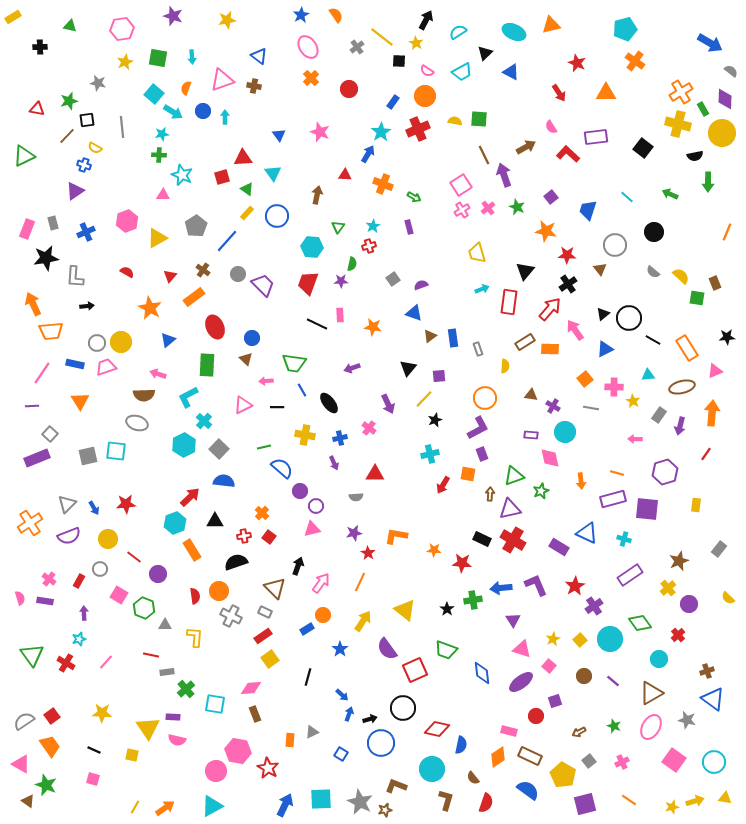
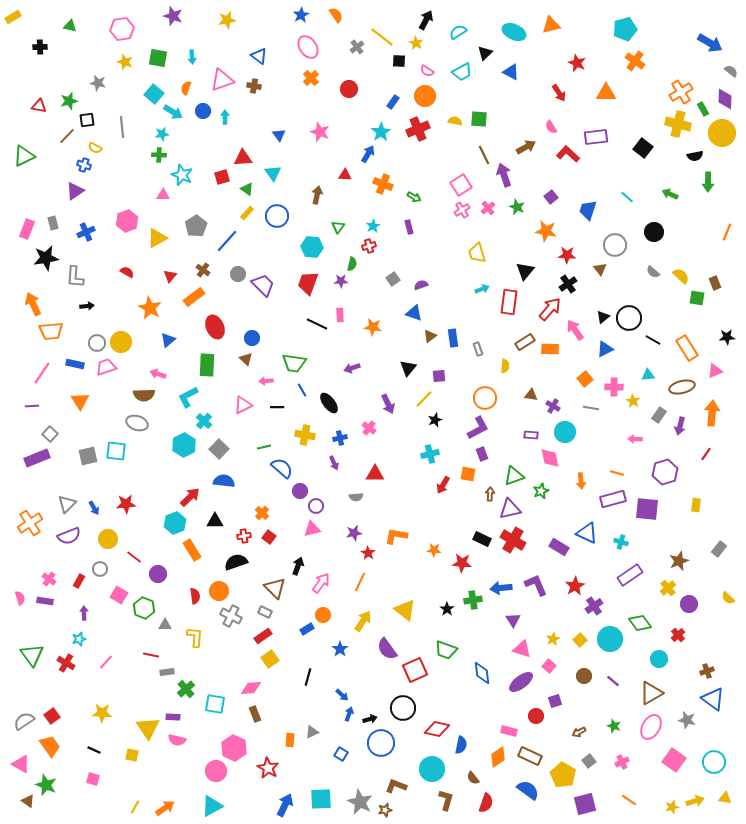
yellow star at (125, 62): rotated 28 degrees counterclockwise
red triangle at (37, 109): moved 2 px right, 3 px up
black triangle at (603, 314): moved 3 px down
cyan cross at (624, 539): moved 3 px left, 3 px down
pink hexagon at (238, 751): moved 4 px left, 3 px up; rotated 15 degrees clockwise
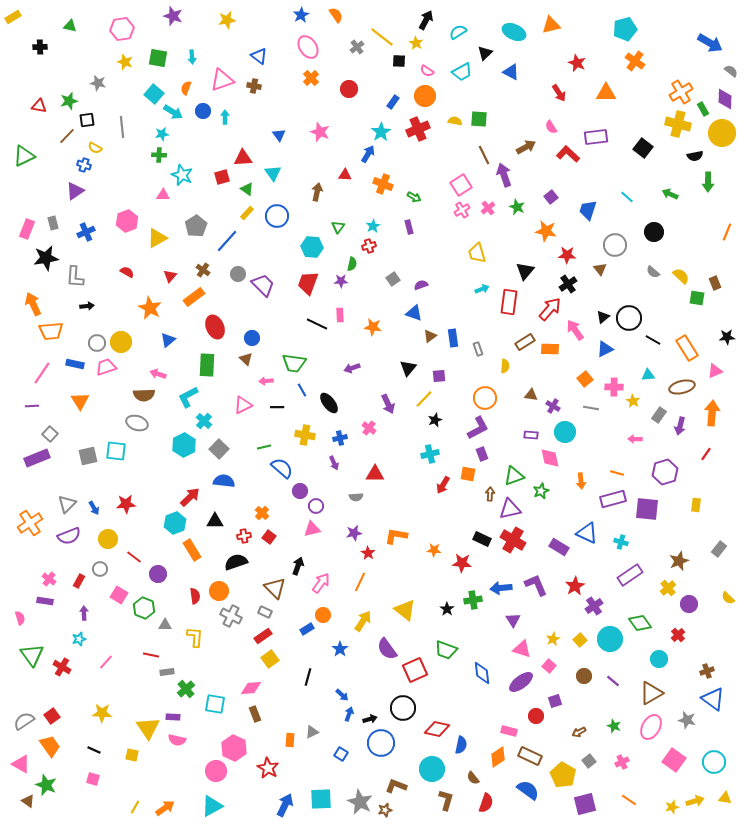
brown arrow at (317, 195): moved 3 px up
pink semicircle at (20, 598): moved 20 px down
red cross at (66, 663): moved 4 px left, 4 px down
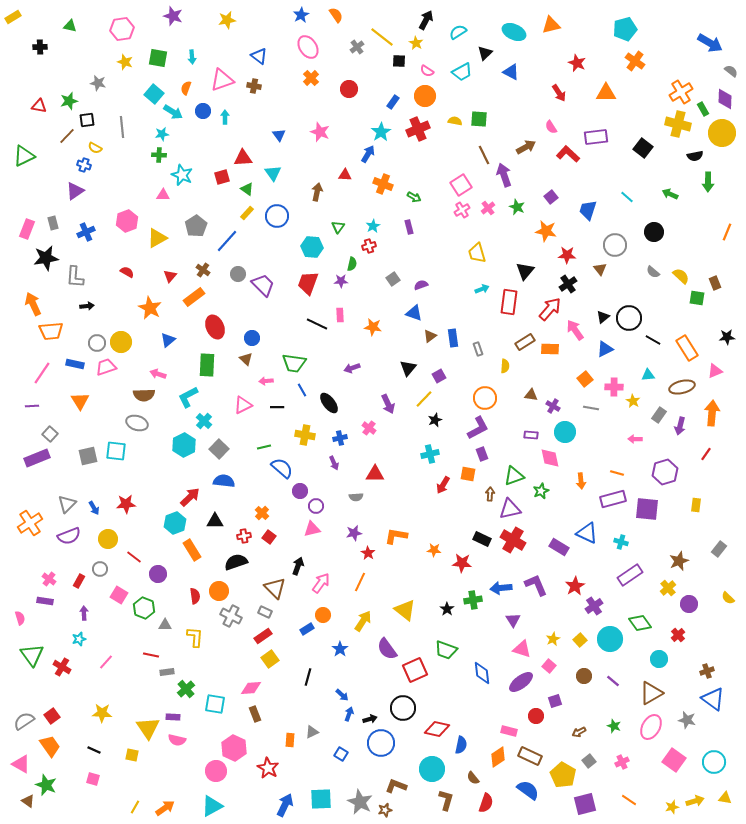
purple square at (439, 376): rotated 24 degrees counterclockwise
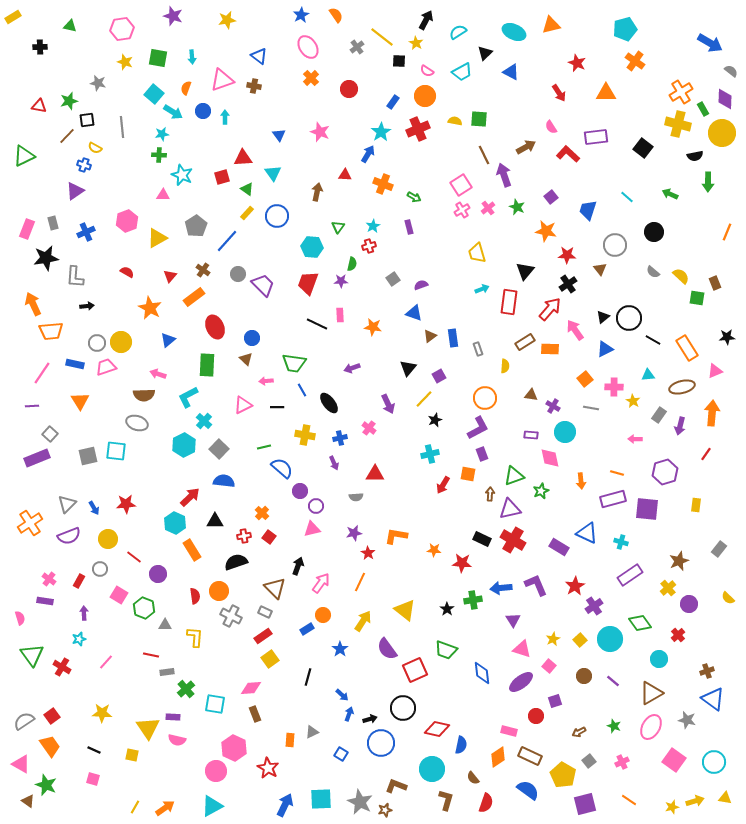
cyan hexagon at (175, 523): rotated 15 degrees counterclockwise
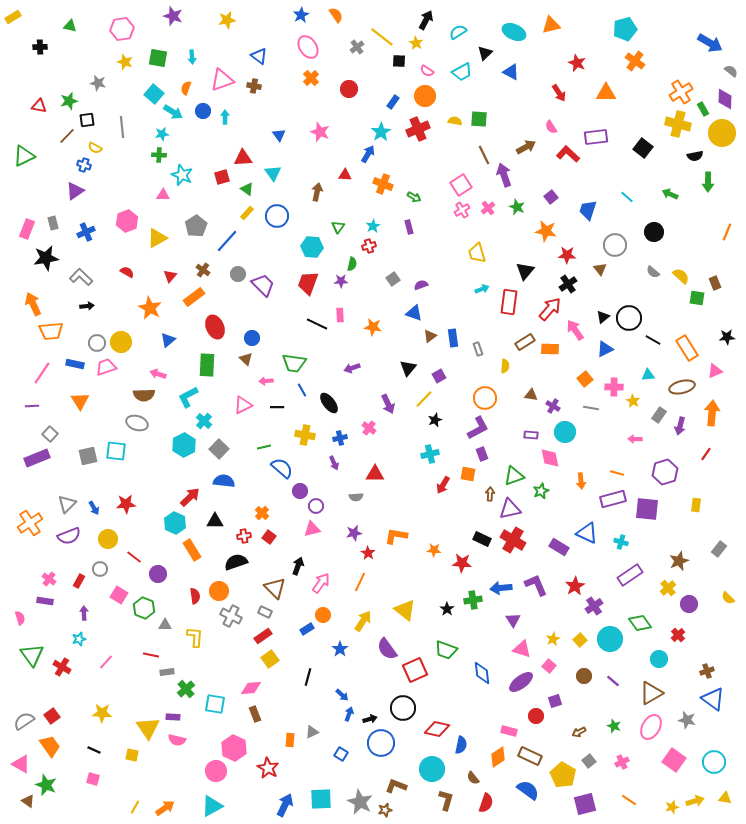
gray L-shape at (75, 277): moved 6 px right; rotated 130 degrees clockwise
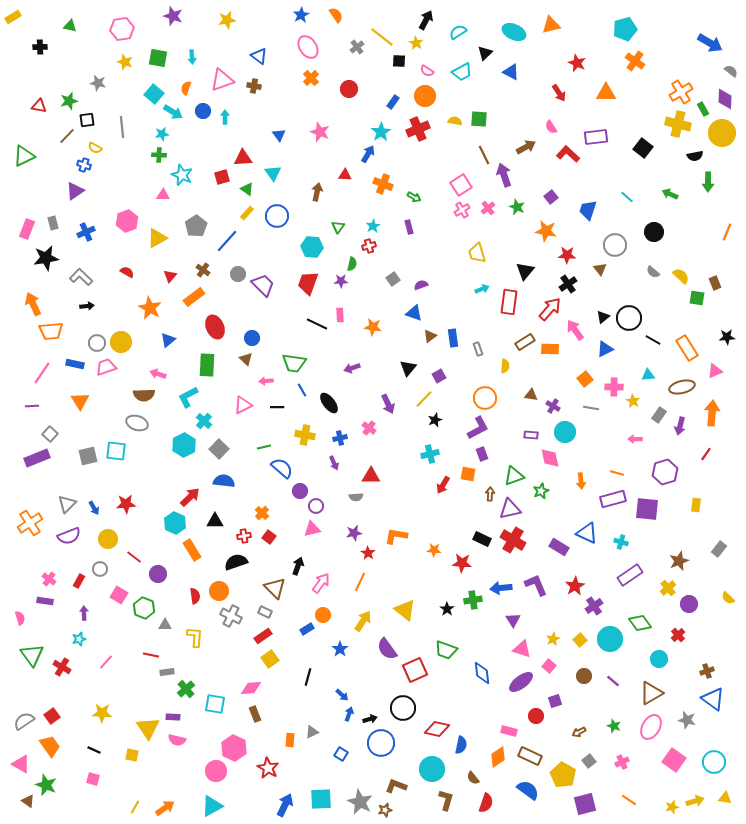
red triangle at (375, 474): moved 4 px left, 2 px down
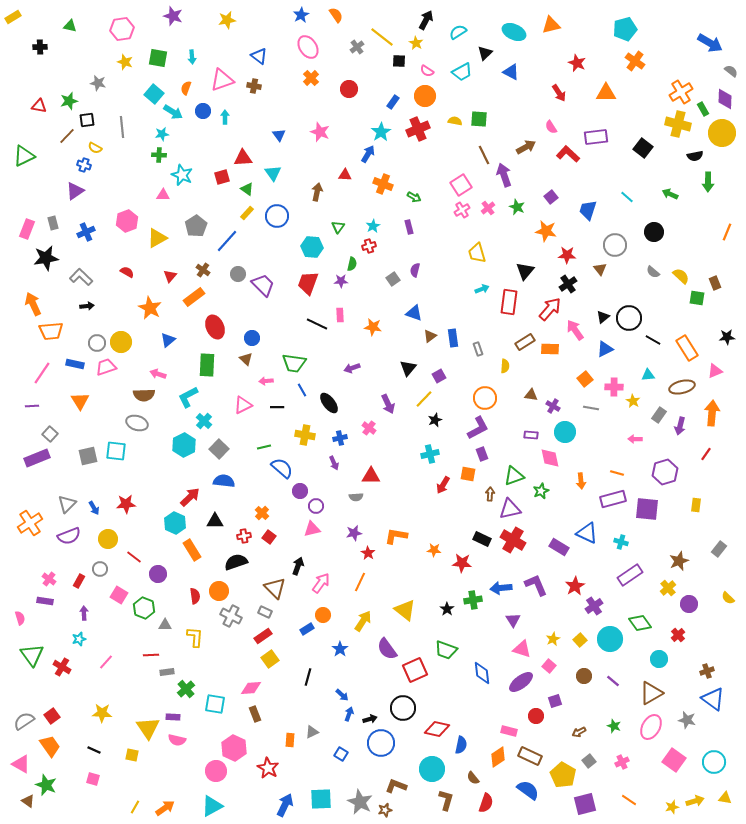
purple semicircle at (421, 285): moved 6 px left, 15 px up; rotated 56 degrees counterclockwise
red line at (151, 655): rotated 14 degrees counterclockwise
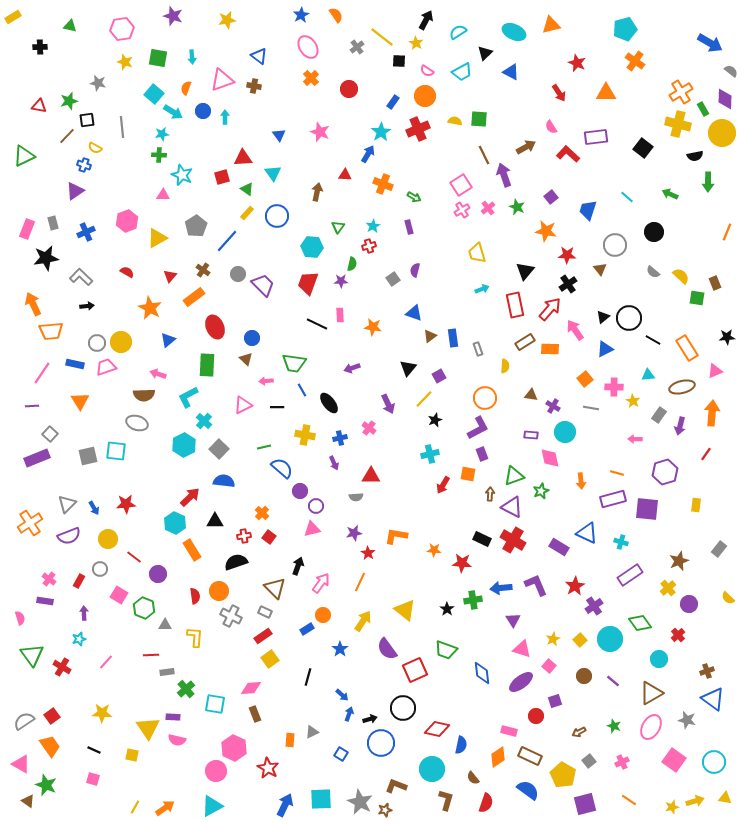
red rectangle at (509, 302): moved 6 px right, 3 px down; rotated 20 degrees counterclockwise
purple triangle at (510, 509): moved 2 px right, 2 px up; rotated 40 degrees clockwise
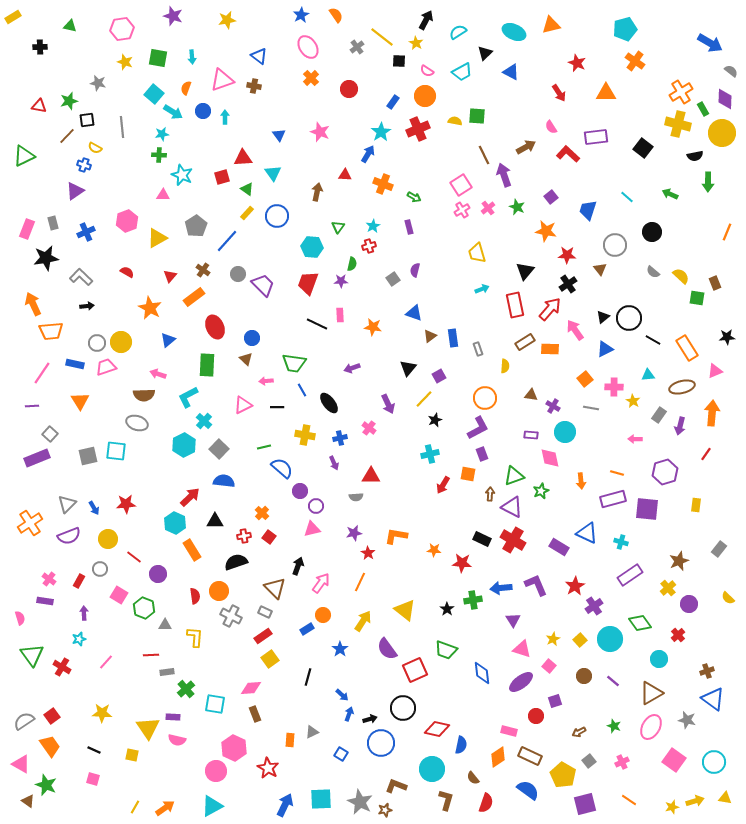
green square at (479, 119): moved 2 px left, 3 px up
black circle at (654, 232): moved 2 px left
